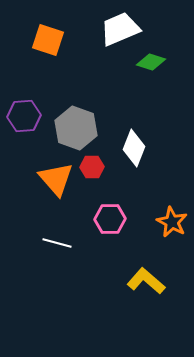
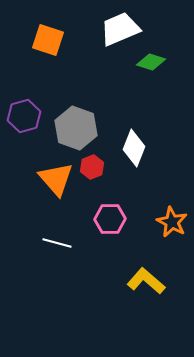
purple hexagon: rotated 12 degrees counterclockwise
red hexagon: rotated 20 degrees counterclockwise
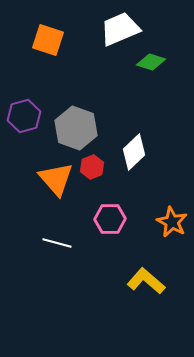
white diamond: moved 4 px down; rotated 24 degrees clockwise
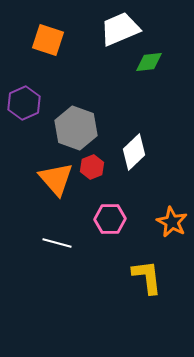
green diamond: moved 2 px left; rotated 24 degrees counterclockwise
purple hexagon: moved 13 px up; rotated 8 degrees counterclockwise
yellow L-shape: moved 1 px right, 4 px up; rotated 42 degrees clockwise
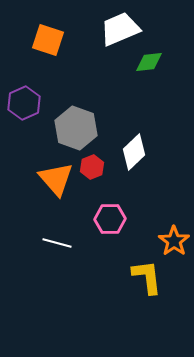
orange star: moved 2 px right, 19 px down; rotated 8 degrees clockwise
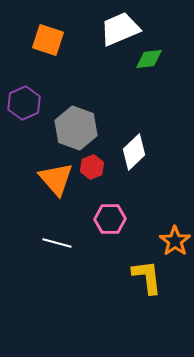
green diamond: moved 3 px up
orange star: moved 1 px right
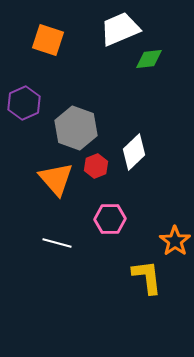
red hexagon: moved 4 px right, 1 px up
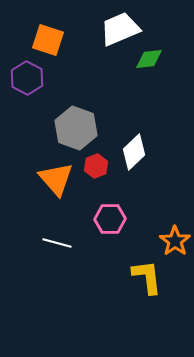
purple hexagon: moved 3 px right, 25 px up; rotated 8 degrees counterclockwise
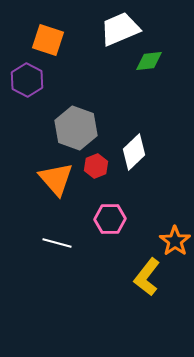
green diamond: moved 2 px down
purple hexagon: moved 2 px down
yellow L-shape: rotated 135 degrees counterclockwise
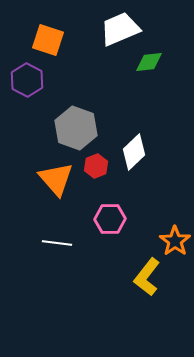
green diamond: moved 1 px down
white line: rotated 8 degrees counterclockwise
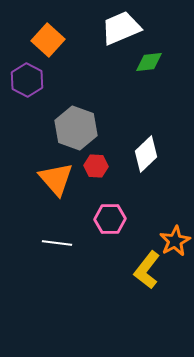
white trapezoid: moved 1 px right, 1 px up
orange square: rotated 24 degrees clockwise
white diamond: moved 12 px right, 2 px down
red hexagon: rotated 25 degrees clockwise
orange star: rotated 8 degrees clockwise
yellow L-shape: moved 7 px up
